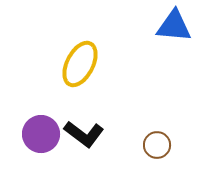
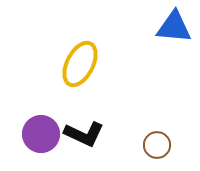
blue triangle: moved 1 px down
black L-shape: rotated 12 degrees counterclockwise
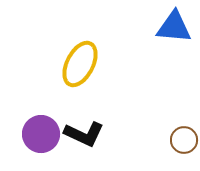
brown circle: moved 27 px right, 5 px up
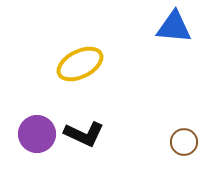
yellow ellipse: rotated 36 degrees clockwise
purple circle: moved 4 px left
brown circle: moved 2 px down
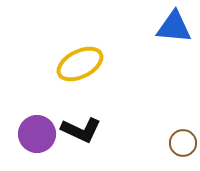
black L-shape: moved 3 px left, 4 px up
brown circle: moved 1 px left, 1 px down
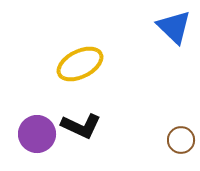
blue triangle: rotated 39 degrees clockwise
black L-shape: moved 4 px up
brown circle: moved 2 px left, 3 px up
